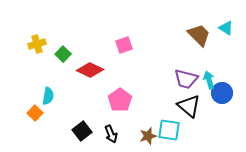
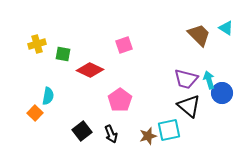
green square: rotated 35 degrees counterclockwise
cyan square: rotated 20 degrees counterclockwise
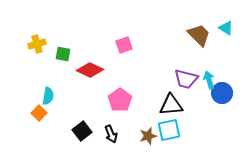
black triangle: moved 18 px left, 1 px up; rotated 45 degrees counterclockwise
orange square: moved 4 px right
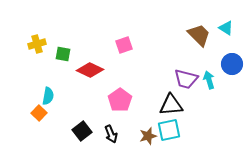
blue circle: moved 10 px right, 29 px up
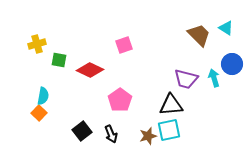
green square: moved 4 px left, 6 px down
cyan arrow: moved 5 px right, 2 px up
cyan semicircle: moved 5 px left
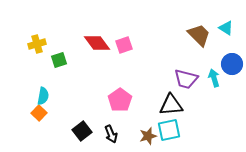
green square: rotated 28 degrees counterclockwise
red diamond: moved 7 px right, 27 px up; rotated 28 degrees clockwise
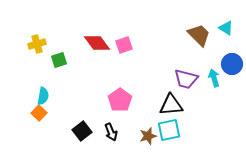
black arrow: moved 2 px up
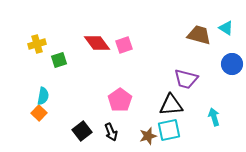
brown trapezoid: rotated 30 degrees counterclockwise
cyan arrow: moved 39 px down
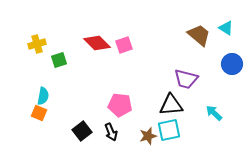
brown trapezoid: rotated 25 degrees clockwise
red diamond: rotated 8 degrees counterclockwise
pink pentagon: moved 5 px down; rotated 30 degrees counterclockwise
orange square: rotated 21 degrees counterclockwise
cyan arrow: moved 4 px up; rotated 30 degrees counterclockwise
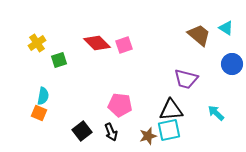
yellow cross: moved 1 px up; rotated 18 degrees counterclockwise
black triangle: moved 5 px down
cyan arrow: moved 2 px right
